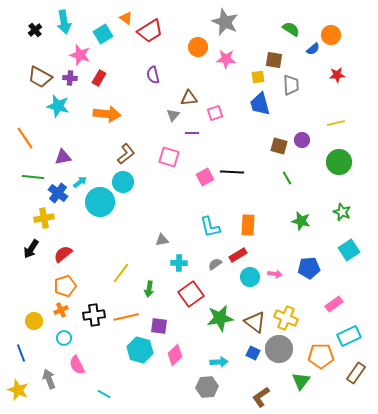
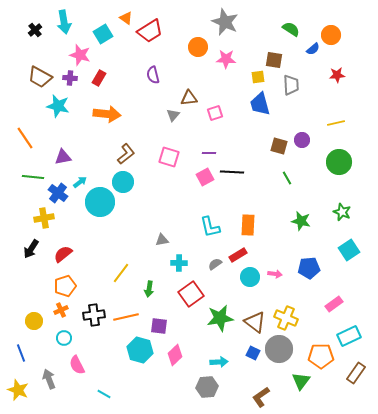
purple line at (192, 133): moved 17 px right, 20 px down
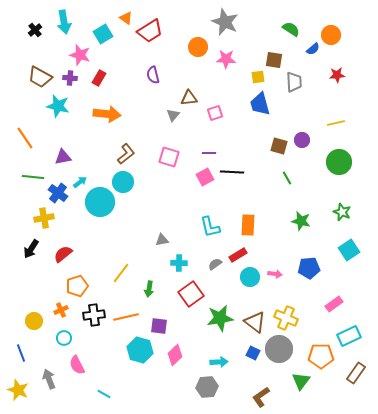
gray trapezoid at (291, 85): moved 3 px right, 3 px up
orange pentagon at (65, 286): moved 12 px right
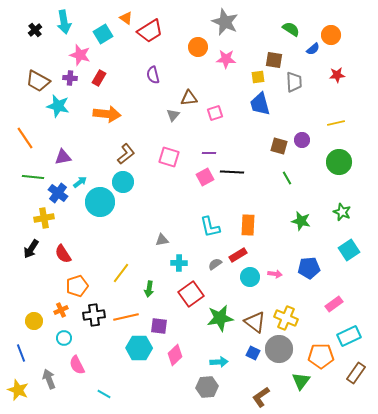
brown trapezoid at (40, 77): moved 2 px left, 4 px down
red semicircle at (63, 254): rotated 84 degrees counterclockwise
cyan hexagon at (140, 350): moved 1 px left, 2 px up; rotated 15 degrees counterclockwise
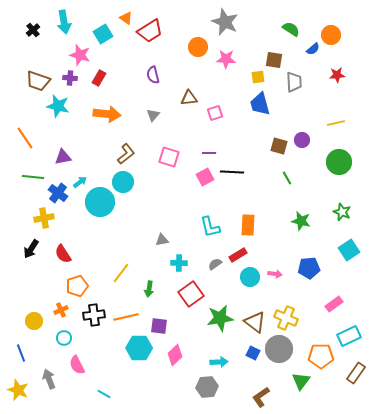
black cross at (35, 30): moved 2 px left
brown trapezoid at (38, 81): rotated 10 degrees counterclockwise
gray triangle at (173, 115): moved 20 px left
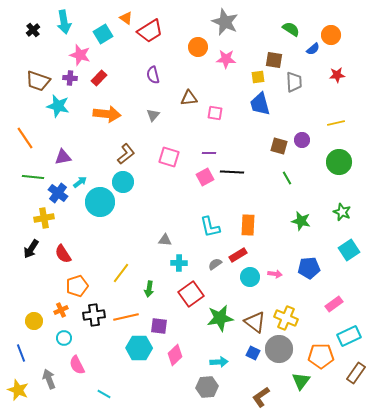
red rectangle at (99, 78): rotated 14 degrees clockwise
pink square at (215, 113): rotated 28 degrees clockwise
gray triangle at (162, 240): moved 3 px right; rotated 16 degrees clockwise
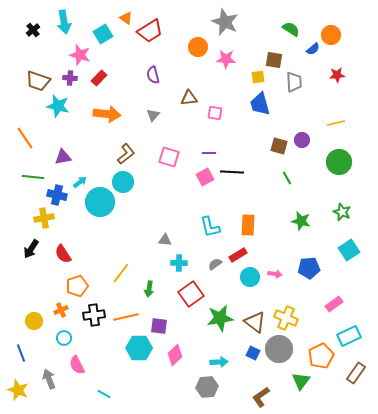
blue cross at (58, 193): moved 1 px left, 2 px down; rotated 24 degrees counterclockwise
orange pentagon at (321, 356): rotated 25 degrees counterclockwise
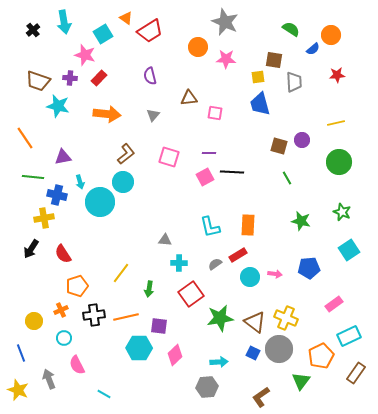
pink star at (80, 55): moved 5 px right
purple semicircle at (153, 75): moved 3 px left, 1 px down
cyan arrow at (80, 182): rotated 112 degrees clockwise
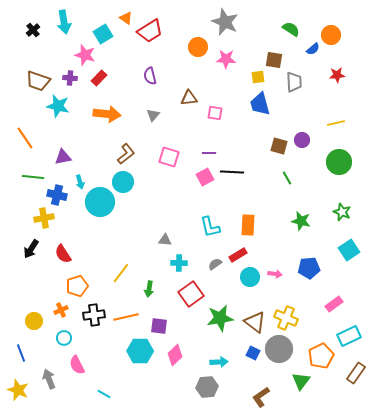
cyan hexagon at (139, 348): moved 1 px right, 3 px down
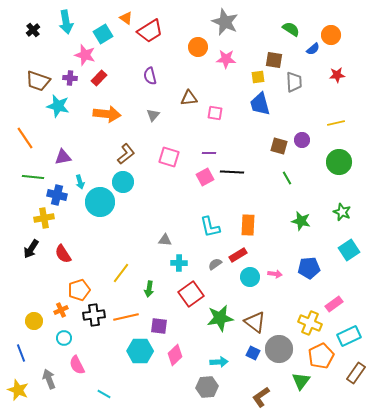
cyan arrow at (64, 22): moved 2 px right
orange pentagon at (77, 286): moved 2 px right, 4 px down
yellow cross at (286, 318): moved 24 px right, 5 px down
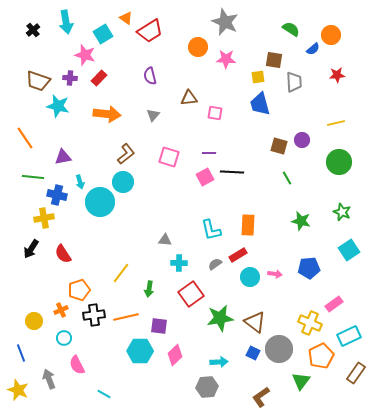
cyan L-shape at (210, 227): moved 1 px right, 3 px down
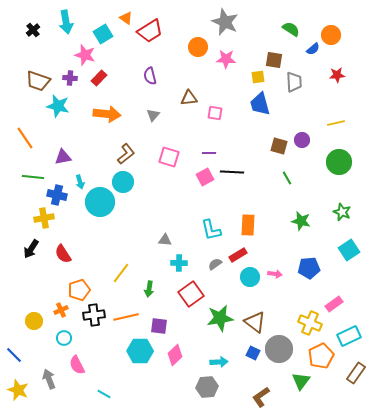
blue line at (21, 353): moved 7 px left, 2 px down; rotated 24 degrees counterclockwise
